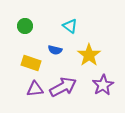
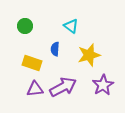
cyan triangle: moved 1 px right
blue semicircle: moved 1 px up; rotated 80 degrees clockwise
yellow star: rotated 20 degrees clockwise
yellow rectangle: moved 1 px right
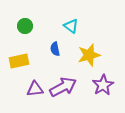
blue semicircle: rotated 16 degrees counterclockwise
yellow rectangle: moved 13 px left, 2 px up; rotated 30 degrees counterclockwise
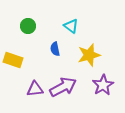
green circle: moved 3 px right
yellow rectangle: moved 6 px left, 1 px up; rotated 30 degrees clockwise
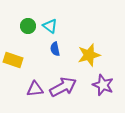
cyan triangle: moved 21 px left
purple star: rotated 20 degrees counterclockwise
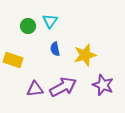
cyan triangle: moved 5 px up; rotated 28 degrees clockwise
yellow star: moved 4 px left
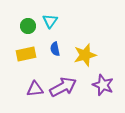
yellow rectangle: moved 13 px right, 6 px up; rotated 30 degrees counterclockwise
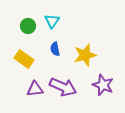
cyan triangle: moved 2 px right
yellow rectangle: moved 2 px left, 5 px down; rotated 48 degrees clockwise
purple arrow: rotated 52 degrees clockwise
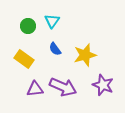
blue semicircle: rotated 24 degrees counterclockwise
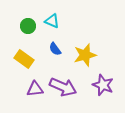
cyan triangle: rotated 42 degrees counterclockwise
